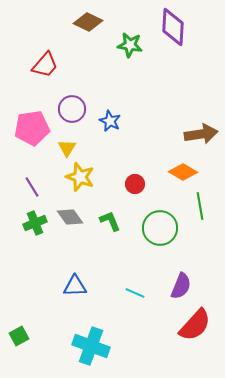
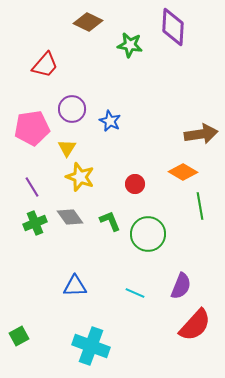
green circle: moved 12 px left, 6 px down
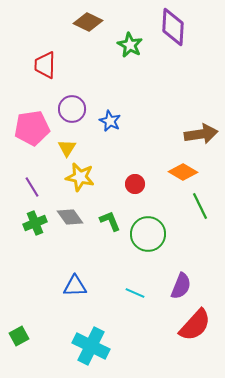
green star: rotated 20 degrees clockwise
red trapezoid: rotated 140 degrees clockwise
yellow star: rotated 8 degrees counterclockwise
green line: rotated 16 degrees counterclockwise
cyan cross: rotated 6 degrees clockwise
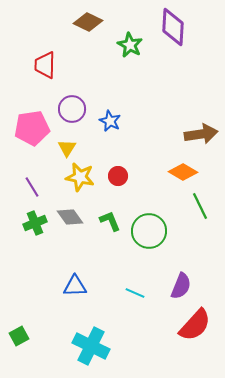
red circle: moved 17 px left, 8 px up
green circle: moved 1 px right, 3 px up
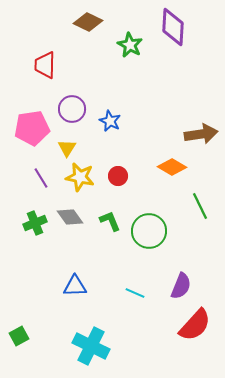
orange diamond: moved 11 px left, 5 px up
purple line: moved 9 px right, 9 px up
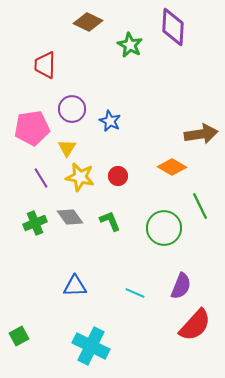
green circle: moved 15 px right, 3 px up
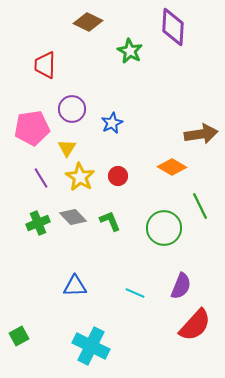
green star: moved 6 px down
blue star: moved 2 px right, 2 px down; rotated 20 degrees clockwise
yellow star: rotated 20 degrees clockwise
gray diamond: moved 3 px right; rotated 8 degrees counterclockwise
green cross: moved 3 px right
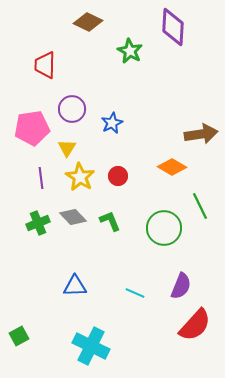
purple line: rotated 25 degrees clockwise
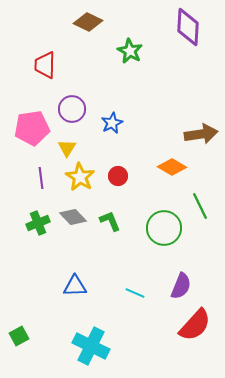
purple diamond: moved 15 px right
